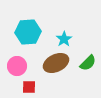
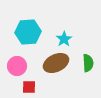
green semicircle: rotated 48 degrees counterclockwise
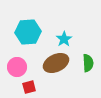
pink circle: moved 1 px down
red square: rotated 16 degrees counterclockwise
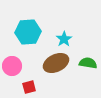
green semicircle: rotated 78 degrees counterclockwise
pink circle: moved 5 px left, 1 px up
